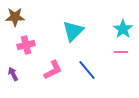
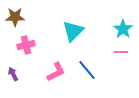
pink L-shape: moved 3 px right, 2 px down
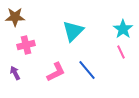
pink line: rotated 64 degrees clockwise
purple arrow: moved 2 px right, 1 px up
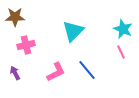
cyan star: rotated 12 degrees counterclockwise
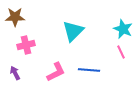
blue line: moved 2 px right; rotated 45 degrees counterclockwise
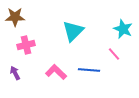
pink line: moved 7 px left, 2 px down; rotated 16 degrees counterclockwise
pink L-shape: rotated 110 degrees counterclockwise
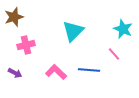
brown star: moved 1 px left; rotated 18 degrees counterclockwise
purple arrow: rotated 144 degrees clockwise
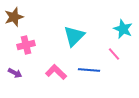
cyan triangle: moved 1 px right, 5 px down
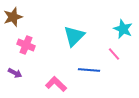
brown star: moved 1 px left
pink cross: rotated 36 degrees clockwise
pink L-shape: moved 12 px down
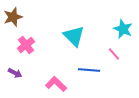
cyan triangle: rotated 30 degrees counterclockwise
pink cross: rotated 30 degrees clockwise
